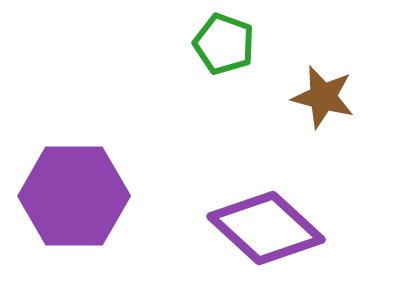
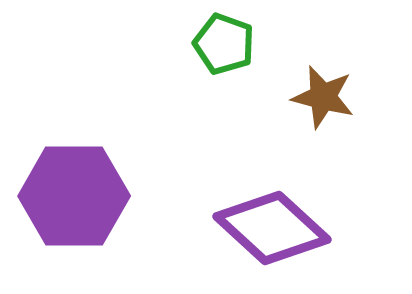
purple diamond: moved 6 px right
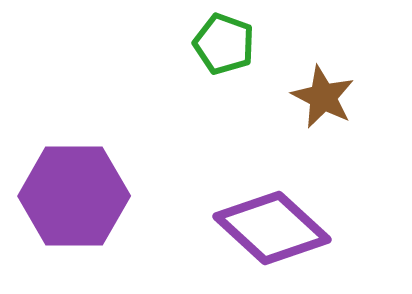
brown star: rotated 12 degrees clockwise
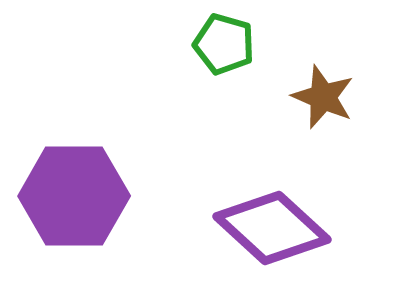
green pentagon: rotated 4 degrees counterclockwise
brown star: rotated 4 degrees counterclockwise
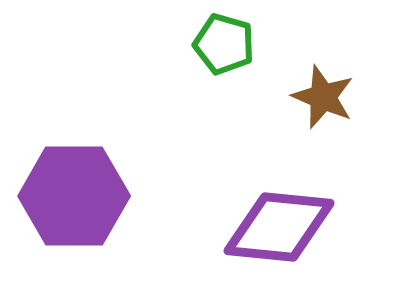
purple diamond: moved 7 px right, 1 px up; rotated 37 degrees counterclockwise
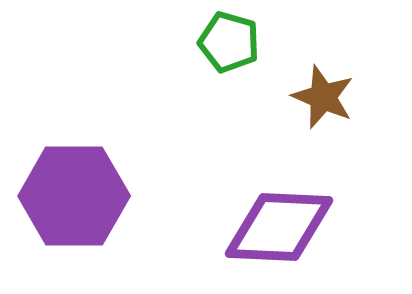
green pentagon: moved 5 px right, 2 px up
purple diamond: rotated 3 degrees counterclockwise
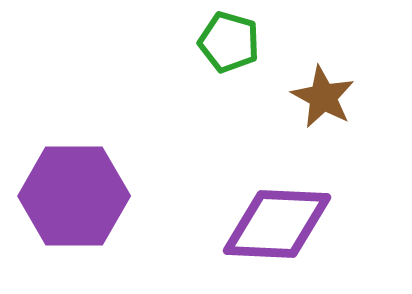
brown star: rotated 6 degrees clockwise
purple diamond: moved 2 px left, 3 px up
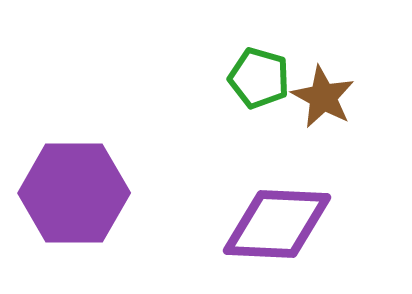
green pentagon: moved 30 px right, 36 px down
purple hexagon: moved 3 px up
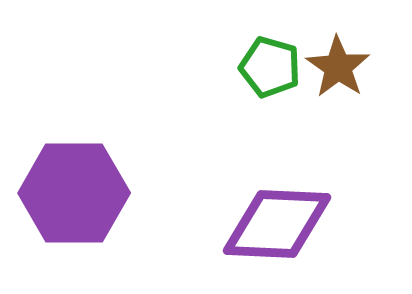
green pentagon: moved 11 px right, 11 px up
brown star: moved 15 px right, 30 px up; rotated 6 degrees clockwise
